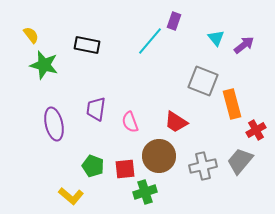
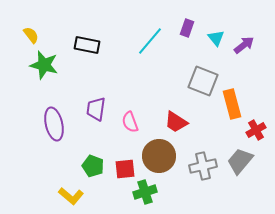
purple rectangle: moved 13 px right, 7 px down
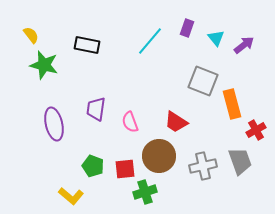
gray trapezoid: rotated 120 degrees clockwise
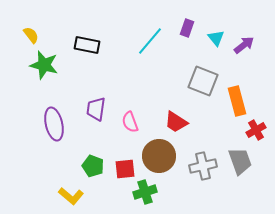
orange rectangle: moved 5 px right, 3 px up
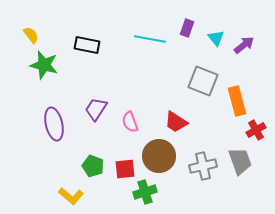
cyan line: moved 2 px up; rotated 60 degrees clockwise
purple trapezoid: rotated 25 degrees clockwise
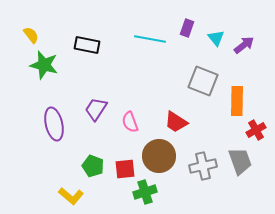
orange rectangle: rotated 16 degrees clockwise
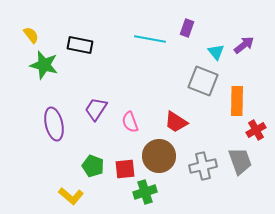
cyan triangle: moved 14 px down
black rectangle: moved 7 px left
